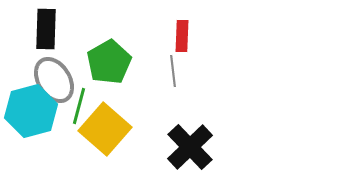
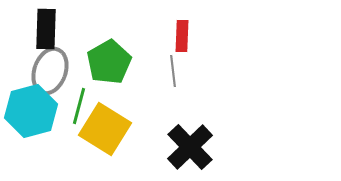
gray ellipse: moved 4 px left, 9 px up; rotated 51 degrees clockwise
yellow square: rotated 9 degrees counterclockwise
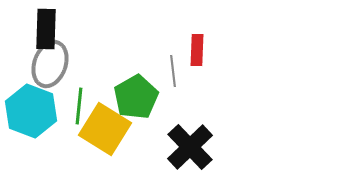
red rectangle: moved 15 px right, 14 px down
green pentagon: moved 27 px right, 35 px down
gray ellipse: moved 7 px up
green line: rotated 9 degrees counterclockwise
cyan hexagon: rotated 24 degrees counterclockwise
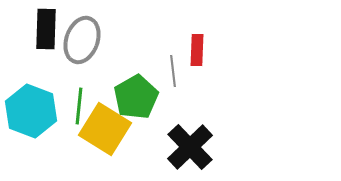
gray ellipse: moved 32 px right, 24 px up
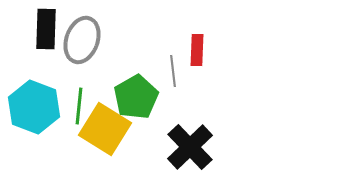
cyan hexagon: moved 3 px right, 4 px up
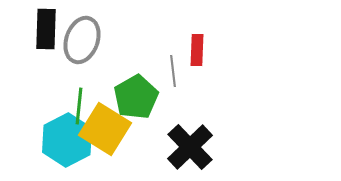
cyan hexagon: moved 33 px right, 33 px down; rotated 12 degrees clockwise
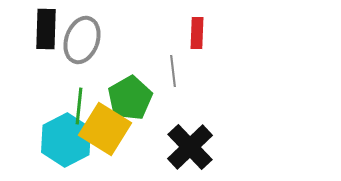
red rectangle: moved 17 px up
green pentagon: moved 6 px left, 1 px down
cyan hexagon: moved 1 px left
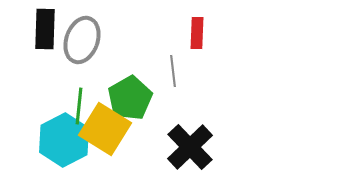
black rectangle: moved 1 px left
cyan hexagon: moved 2 px left
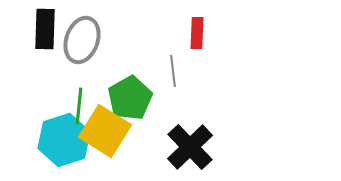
yellow square: moved 2 px down
cyan hexagon: rotated 9 degrees clockwise
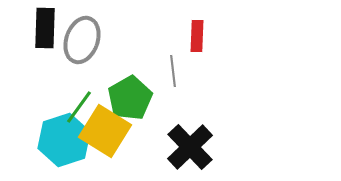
black rectangle: moved 1 px up
red rectangle: moved 3 px down
green line: moved 1 px down; rotated 30 degrees clockwise
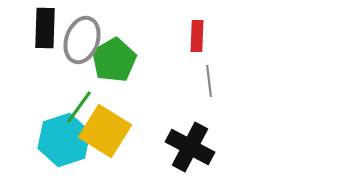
gray line: moved 36 px right, 10 px down
green pentagon: moved 16 px left, 38 px up
black cross: rotated 18 degrees counterclockwise
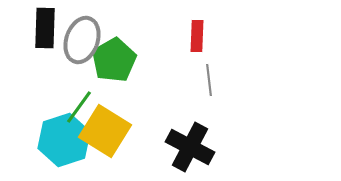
gray line: moved 1 px up
